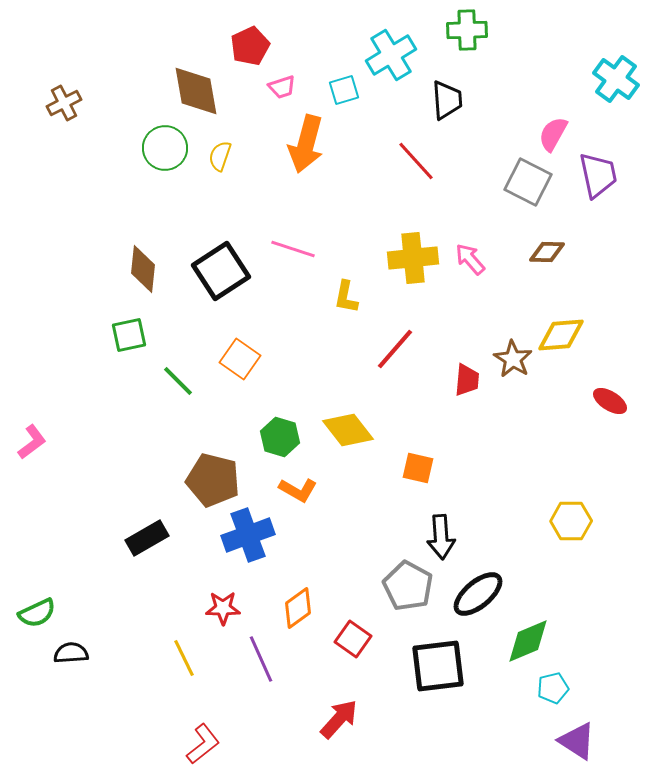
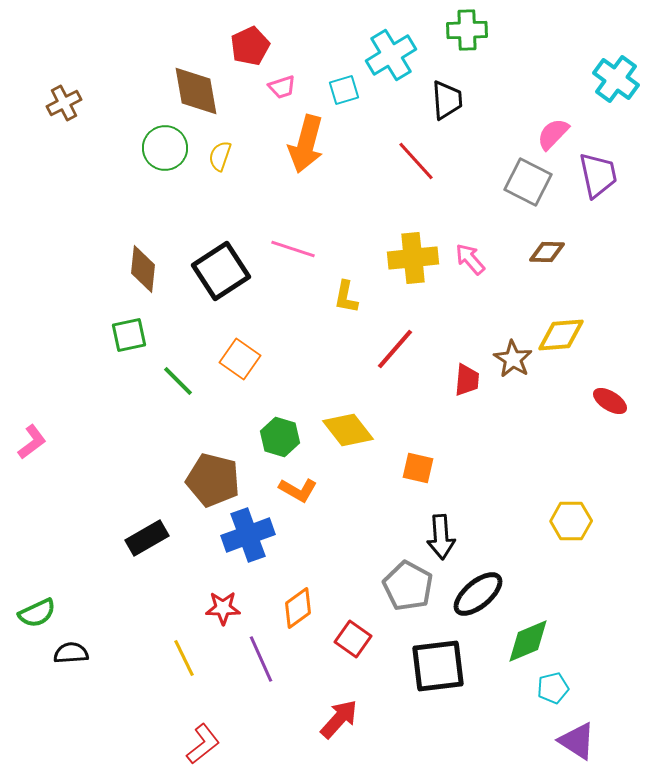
pink semicircle at (553, 134): rotated 15 degrees clockwise
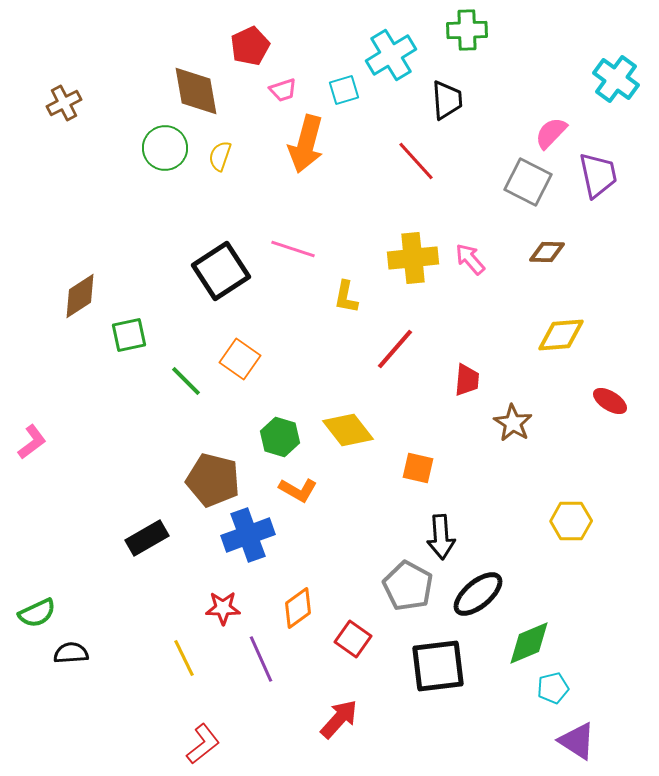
pink trapezoid at (282, 87): moved 1 px right, 3 px down
pink semicircle at (553, 134): moved 2 px left, 1 px up
brown diamond at (143, 269): moved 63 px left, 27 px down; rotated 51 degrees clockwise
brown star at (513, 359): moved 64 px down
green line at (178, 381): moved 8 px right
green diamond at (528, 641): moved 1 px right, 2 px down
